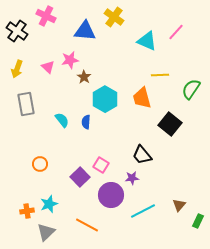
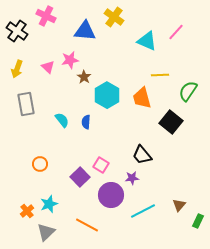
green semicircle: moved 3 px left, 2 px down
cyan hexagon: moved 2 px right, 4 px up
black square: moved 1 px right, 2 px up
orange cross: rotated 32 degrees counterclockwise
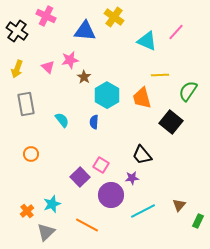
blue semicircle: moved 8 px right
orange circle: moved 9 px left, 10 px up
cyan star: moved 3 px right
